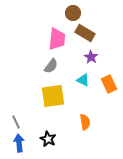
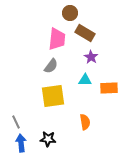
brown circle: moved 3 px left
cyan triangle: moved 2 px right; rotated 24 degrees counterclockwise
orange rectangle: moved 4 px down; rotated 66 degrees counterclockwise
black star: rotated 21 degrees counterclockwise
blue arrow: moved 2 px right
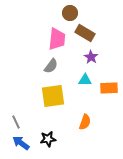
orange semicircle: rotated 28 degrees clockwise
black star: rotated 14 degrees counterclockwise
blue arrow: rotated 48 degrees counterclockwise
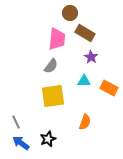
cyan triangle: moved 1 px left, 1 px down
orange rectangle: rotated 30 degrees clockwise
black star: rotated 14 degrees counterclockwise
